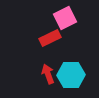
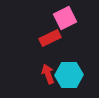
cyan hexagon: moved 2 px left
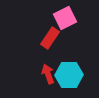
red rectangle: rotated 30 degrees counterclockwise
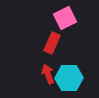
red rectangle: moved 2 px right, 5 px down; rotated 10 degrees counterclockwise
cyan hexagon: moved 3 px down
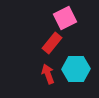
red rectangle: rotated 15 degrees clockwise
cyan hexagon: moved 7 px right, 9 px up
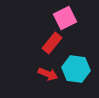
cyan hexagon: rotated 8 degrees clockwise
red arrow: rotated 132 degrees clockwise
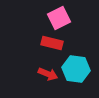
pink square: moved 6 px left
red rectangle: rotated 65 degrees clockwise
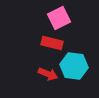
cyan hexagon: moved 2 px left, 3 px up
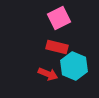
red rectangle: moved 5 px right, 4 px down
cyan hexagon: rotated 16 degrees clockwise
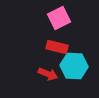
cyan hexagon: rotated 20 degrees counterclockwise
